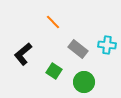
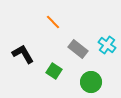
cyan cross: rotated 30 degrees clockwise
black L-shape: rotated 100 degrees clockwise
green circle: moved 7 px right
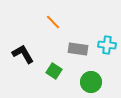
cyan cross: rotated 30 degrees counterclockwise
gray rectangle: rotated 30 degrees counterclockwise
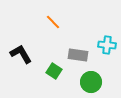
gray rectangle: moved 6 px down
black L-shape: moved 2 px left
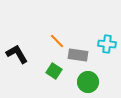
orange line: moved 4 px right, 19 px down
cyan cross: moved 1 px up
black L-shape: moved 4 px left
green circle: moved 3 px left
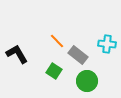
gray rectangle: rotated 30 degrees clockwise
green circle: moved 1 px left, 1 px up
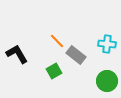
gray rectangle: moved 2 px left
green square: rotated 28 degrees clockwise
green circle: moved 20 px right
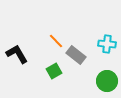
orange line: moved 1 px left
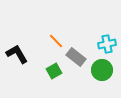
cyan cross: rotated 18 degrees counterclockwise
gray rectangle: moved 2 px down
green circle: moved 5 px left, 11 px up
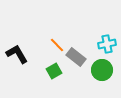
orange line: moved 1 px right, 4 px down
